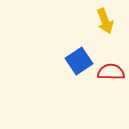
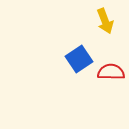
blue square: moved 2 px up
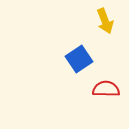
red semicircle: moved 5 px left, 17 px down
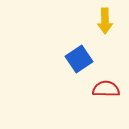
yellow arrow: rotated 20 degrees clockwise
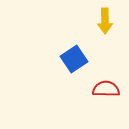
blue square: moved 5 px left
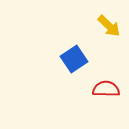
yellow arrow: moved 4 px right, 5 px down; rotated 45 degrees counterclockwise
